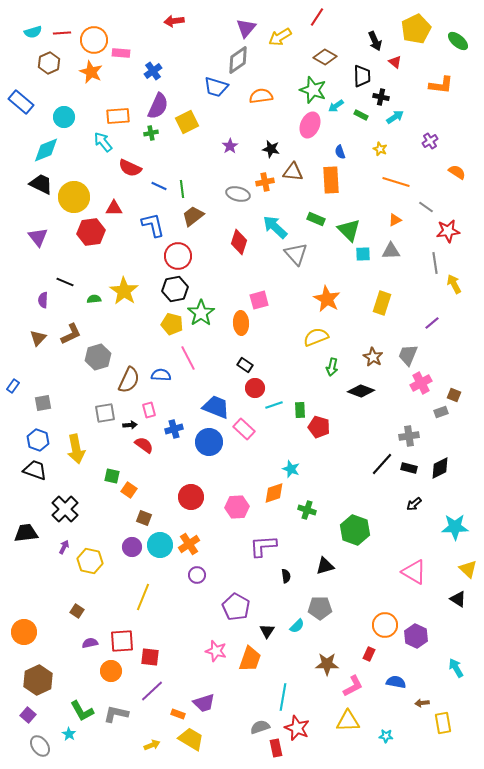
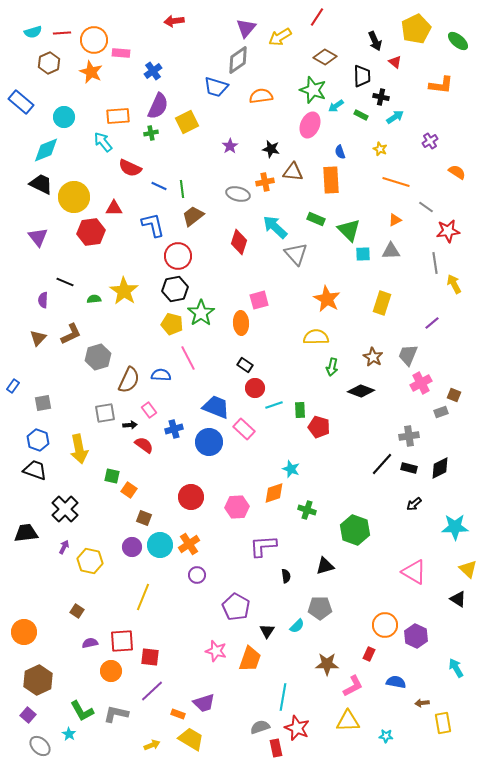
yellow semicircle at (316, 337): rotated 20 degrees clockwise
pink rectangle at (149, 410): rotated 21 degrees counterclockwise
yellow arrow at (76, 449): moved 3 px right
gray ellipse at (40, 746): rotated 10 degrees counterclockwise
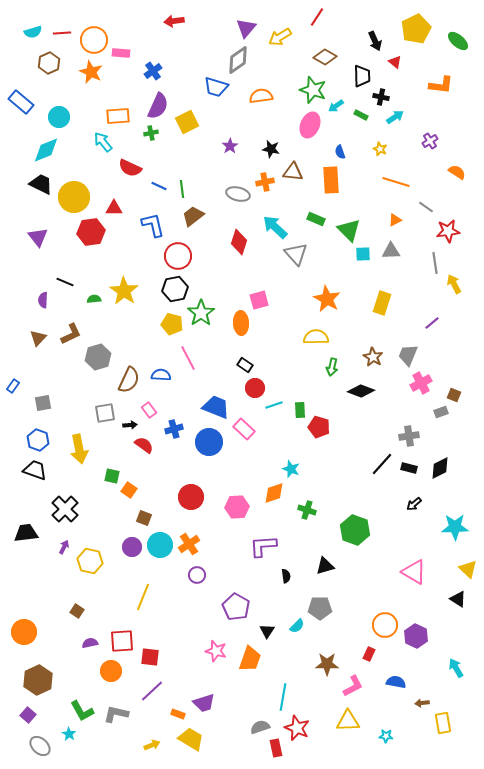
cyan circle at (64, 117): moved 5 px left
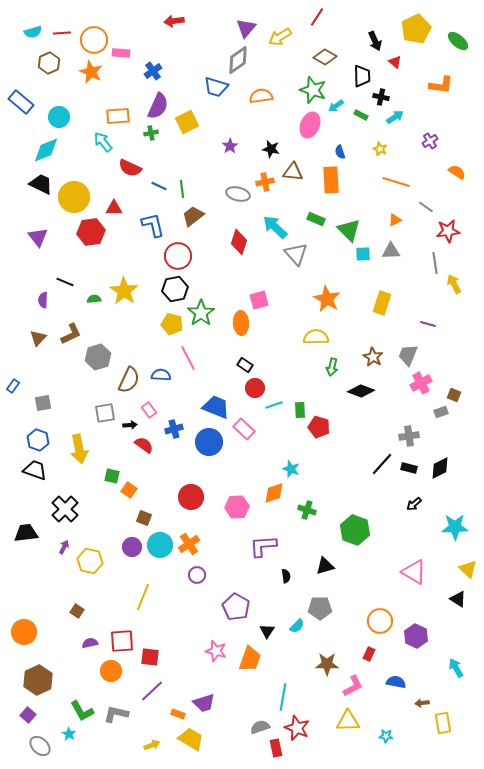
purple line at (432, 323): moved 4 px left, 1 px down; rotated 56 degrees clockwise
orange circle at (385, 625): moved 5 px left, 4 px up
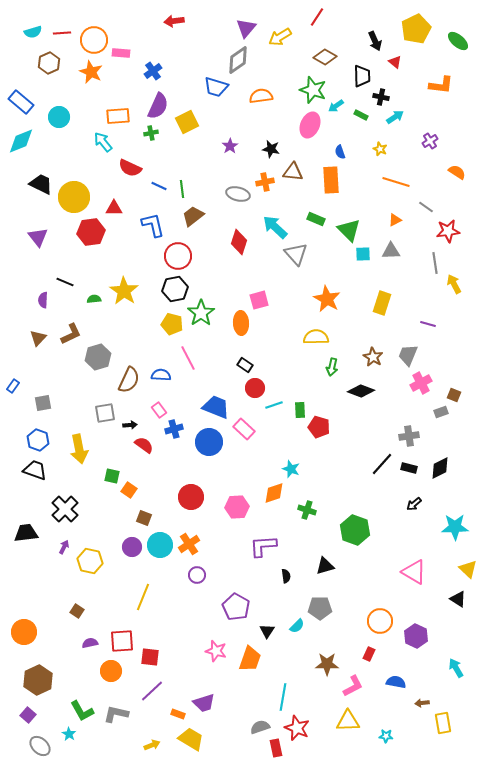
cyan diamond at (46, 150): moved 25 px left, 9 px up
pink rectangle at (149, 410): moved 10 px right
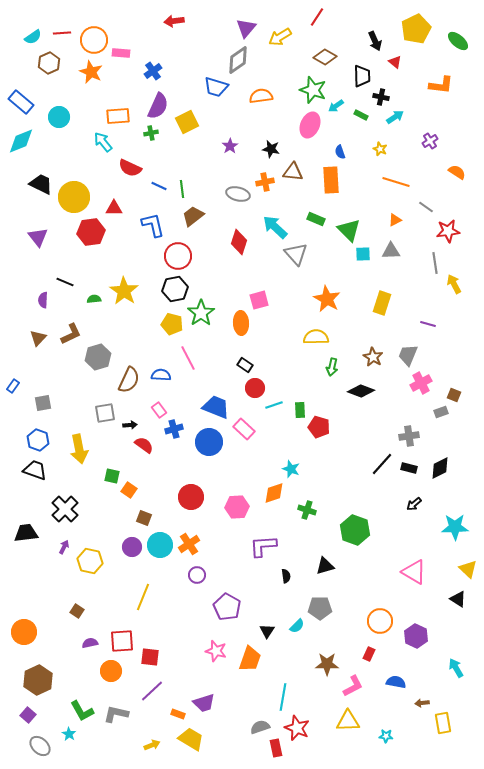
cyan semicircle at (33, 32): moved 5 px down; rotated 18 degrees counterclockwise
purple pentagon at (236, 607): moved 9 px left
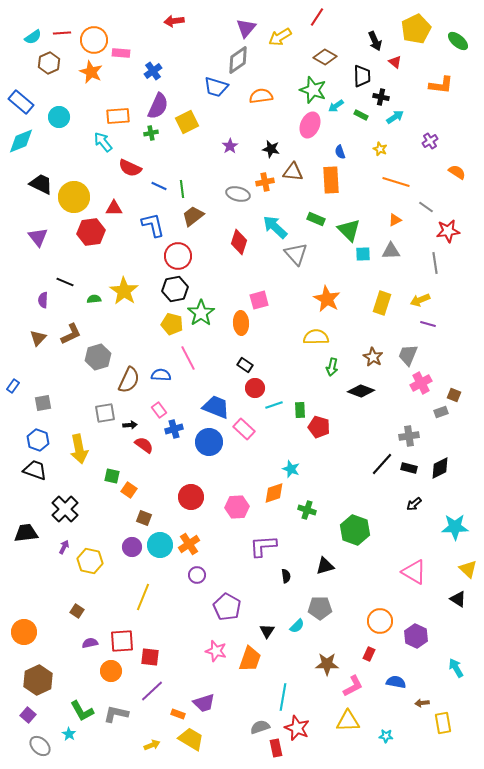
yellow arrow at (454, 284): moved 34 px left, 16 px down; rotated 84 degrees counterclockwise
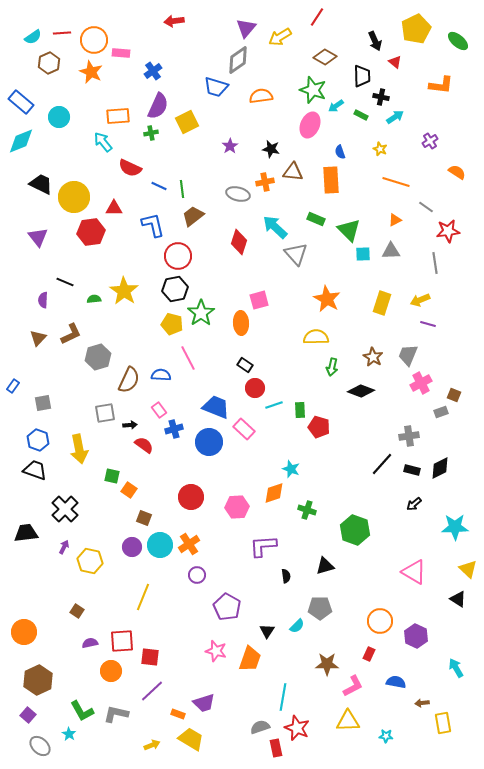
black rectangle at (409, 468): moved 3 px right, 2 px down
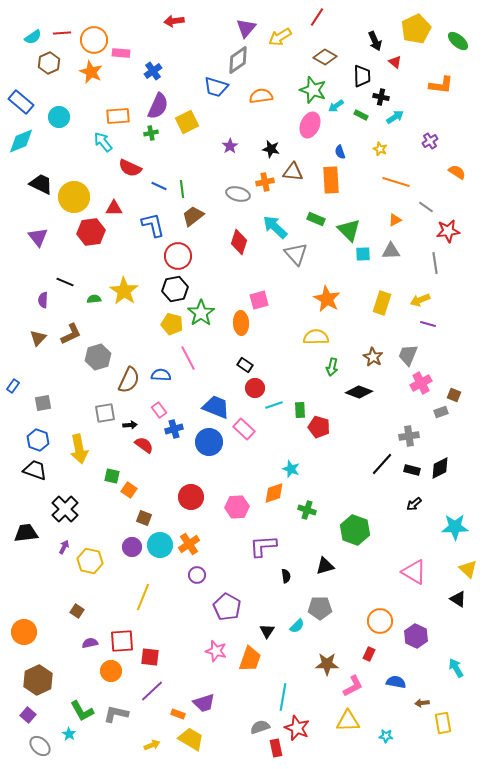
black diamond at (361, 391): moved 2 px left, 1 px down
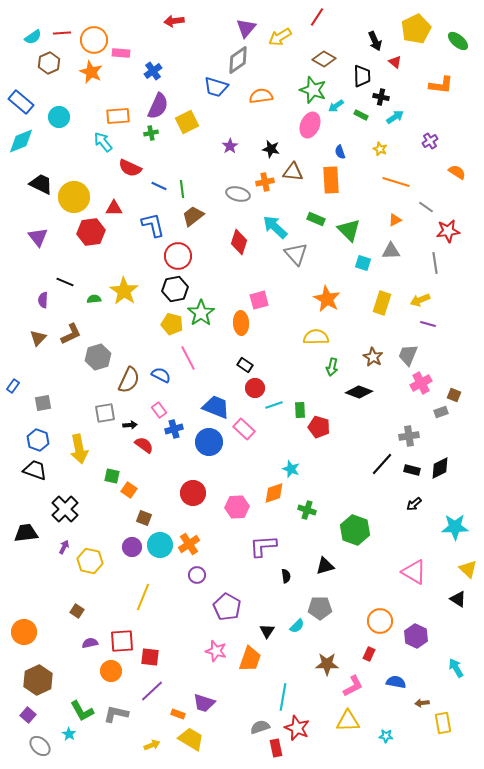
brown diamond at (325, 57): moved 1 px left, 2 px down
cyan square at (363, 254): moved 9 px down; rotated 21 degrees clockwise
blue semicircle at (161, 375): rotated 24 degrees clockwise
red circle at (191, 497): moved 2 px right, 4 px up
purple trapezoid at (204, 703): rotated 35 degrees clockwise
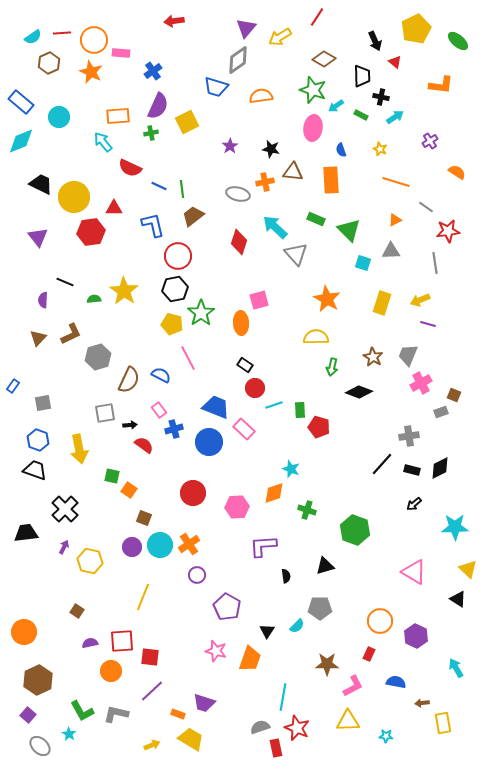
pink ellipse at (310, 125): moved 3 px right, 3 px down; rotated 15 degrees counterclockwise
blue semicircle at (340, 152): moved 1 px right, 2 px up
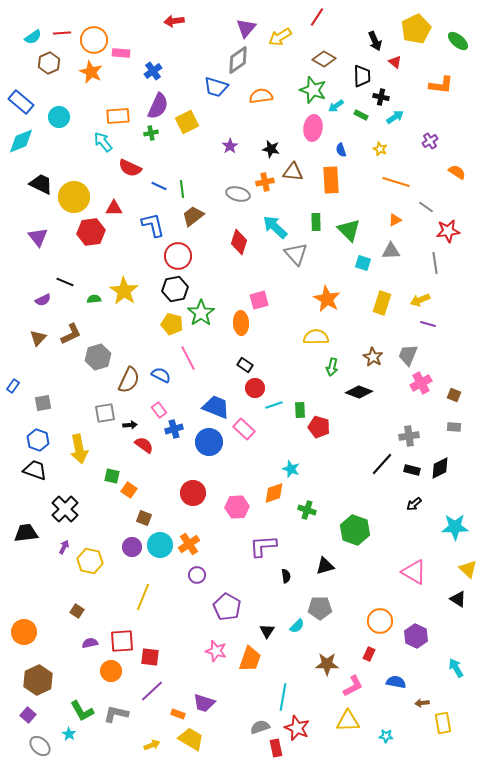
green rectangle at (316, 219): moved 3 px down; rotated 66 degrees clockwise
purple semicircle at (43, 300): rotated 119 degrees counterclockwise
gray rectangle at (441, 412): moved 13 px right, 15 px down; rotated 24 degrees clockwise
